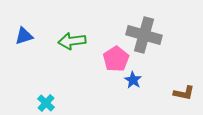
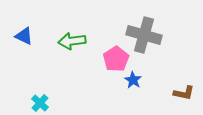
blue triangle: rotated 42 degrees clockwise
cyan cross: moved 6 px left
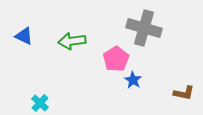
gray cross: moved 7 px up
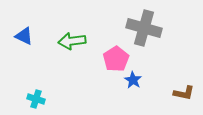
cyan cross: moved 4 px left, 4 px up; rotated 24 degrees counterclockwise
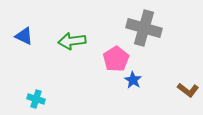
brown L-shape: moved 4 px right, 3 px up; rotated 25 degrees clockwise
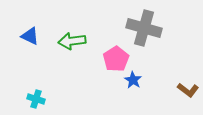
blue triangle: moved 6 px right
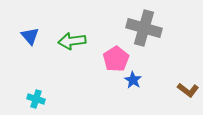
blue triangle: rotated 24 degrees clockwise
